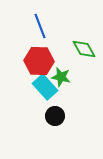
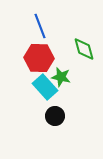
green diamond: rotated 15 degrees clockwise
red hexagon: moved 3 px up
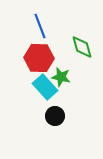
green diamond: moved 2 px left, 2 px up
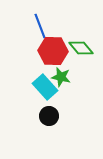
green diamond: moved 1 px left, 1 px down; rotated 25 degrees counterclockwise
red hexagon: moved 14 px right, 7 px up
black circle: moved 6 px left
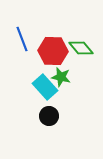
blue line: moved 18 px left, 13 px down
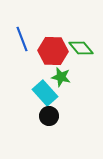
cyan rectangle: moved 6 px down
